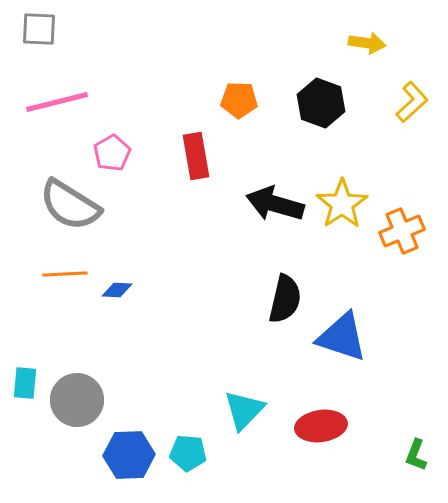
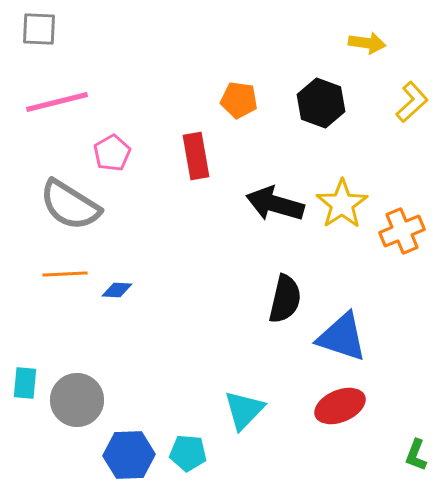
orange pentagon: rotated 6 degrees clockwise
red ellipse: moved 19 px right, 20 px up; rotated 15 degrees counterclockwise
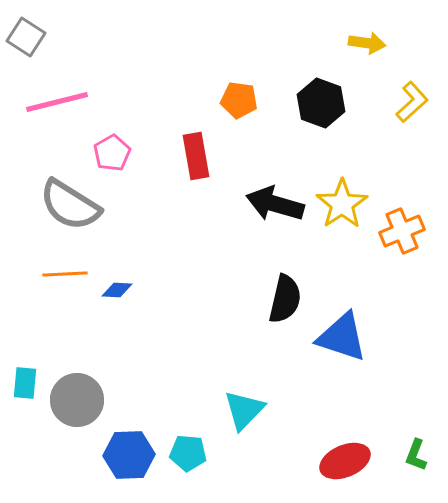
gray square: moved 13 px left, 8 px down; rotated 30 degrees clockwise
red ellipse: moved 5 px right, 55 px down
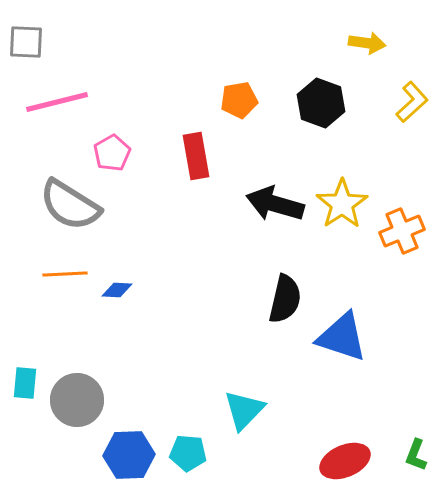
gray square: moved 5 px down; rotated 30 degrees counterclockwise
orange pentagon: rotated 18 degrees counterclockwise
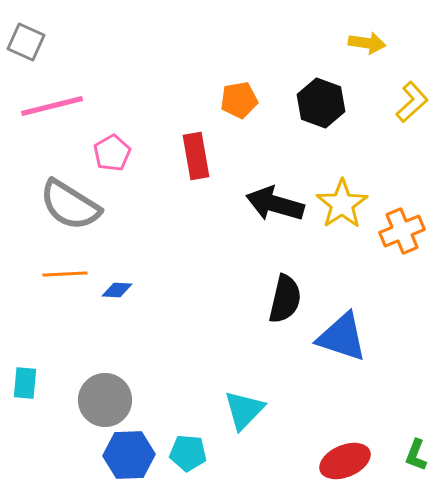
gray square: rotated 21 degrees clockwise
pink line: moved 5 px left, 4 px down
gray circle: moved 28 px right
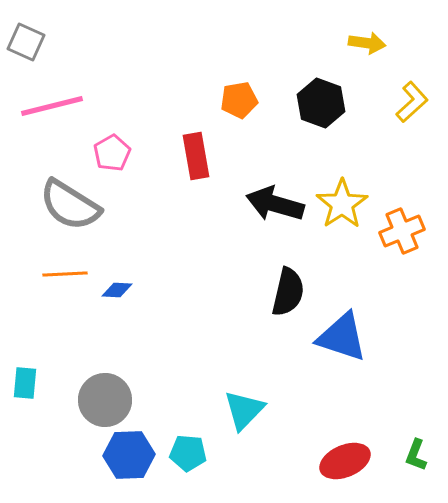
black semicircle: moved 3 px right, 7 px up
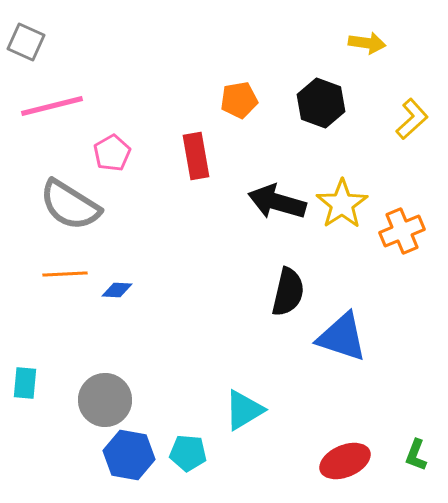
yellow L-shape: moved 17 px down
black arrow: moved 2 px right, 2 px up
cyan triangle: rotated 15 degrees clockwise
blue hexagon: rotated 12 degrees clockwise
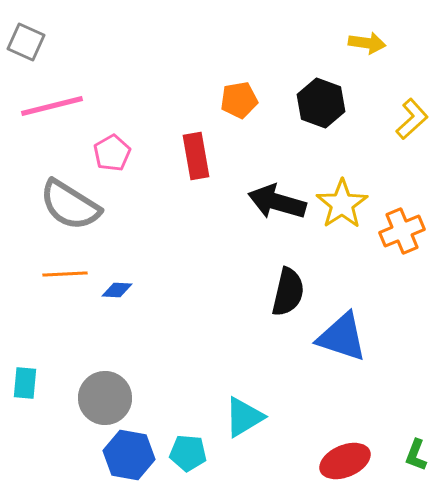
gray circle: moved 2 px up
cyan triangle: moved 7 px down
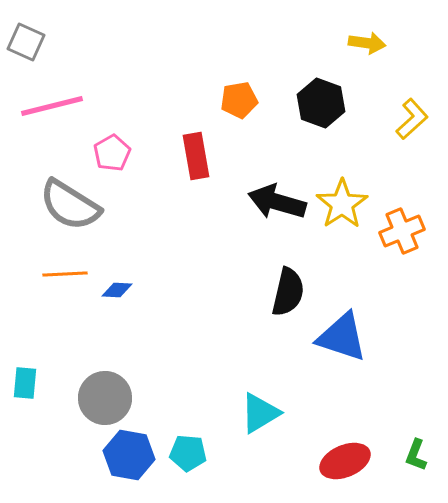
cyan triangle: moved 16 px right, 4 px up
